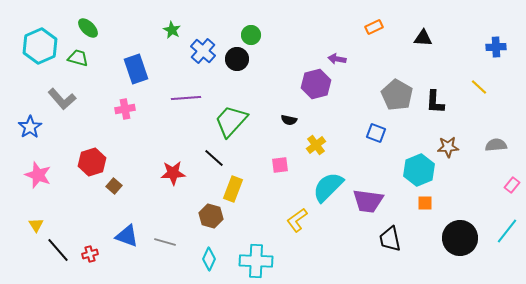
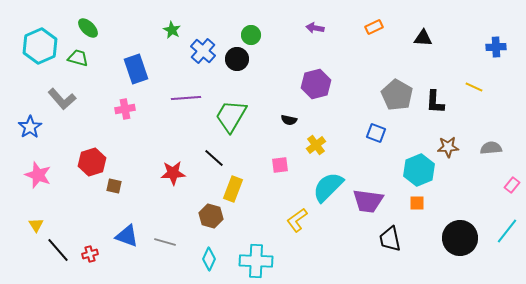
purple arrow at (337, 59): moved 22 px left, 31 px up
yellow line at (479, 87): moved 5 px left; rotated 18 degrees counterclockwise
green trapezoid at (231, 121): moved 5 px up; rotated 12 degrees counterclockwise
gray semicircle at (496, 145): moved 5 px left, 3 px down
brown square at (114, 186): rotated 28 degrees counterclockwise
orange square at (425, 203): moved 8 px left
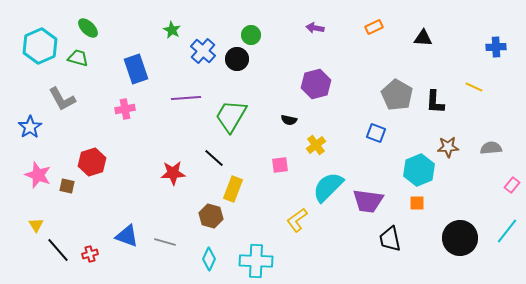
gray L-shape at (62, 99): rotated 12 degrees clockwise
brown square at (114, 186): moved 47 px left
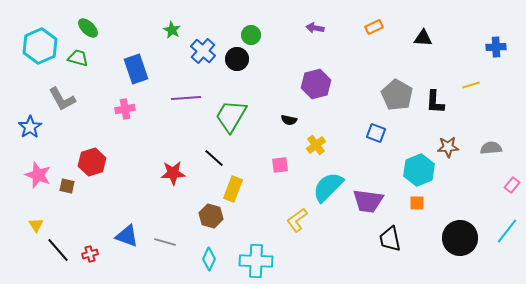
yellow line at (474, 87): moved 3 px left, 2 px up; rotated 42 degrees counterclockwise
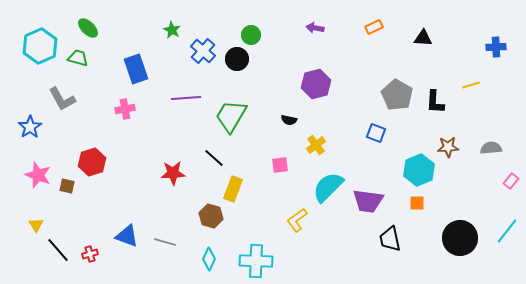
pink rectangle at (512, 185): moved 1 px left, 4 px up
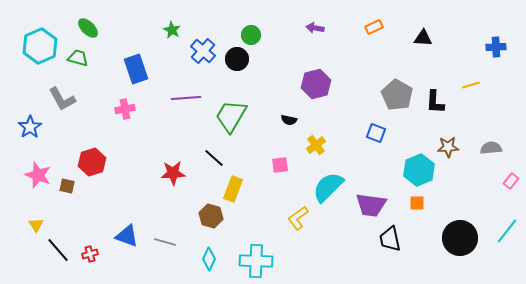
purple trapezoid at (368, 201): moved 3 px right, 4 px down
yellow L-shape at (297, 220): moved 1 px right, 2 px up
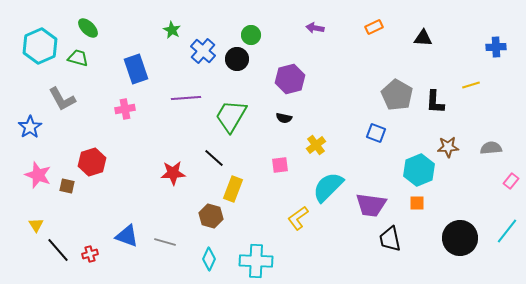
purple hexagon at (316, 84): moved 26 px left, 5 px up
black semicircle at (289, 120): moved 5 px left, 2 px up
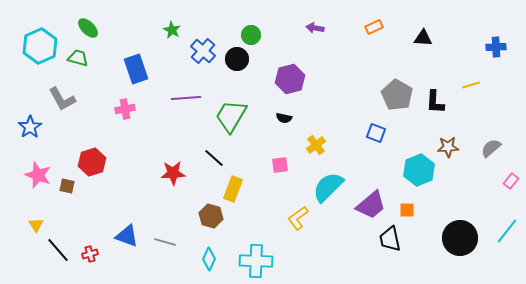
gray semicircle at (491, 148): rotated 35 degrees counterclockwise
orange square at (417, 203): moved 10 px left, 7 px down
purple trapezoid at (371, 205): rotated 48 degrees counterclockwise
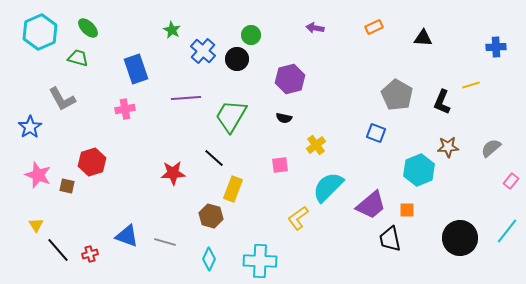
cyan hexagon at (40, 46): moved 14 px up
black L-shape at (435, 102): moved 7 px right; rotated 20 degrees clockwise
cyan cross at (256, 261): moved 4 px right
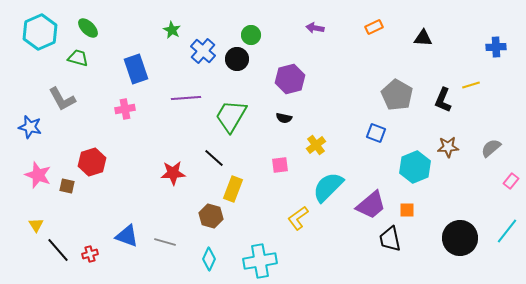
black L-shape at (442, 102): moved 1 px right, 2 px up
blue star at (30, 127): rotated 25 degrees counterclockwise
cyan hexagon at (419, 170): moved 4 px left, 3 px up
cyan cross at (260, 261): rotated 12 degrees counterclockwise
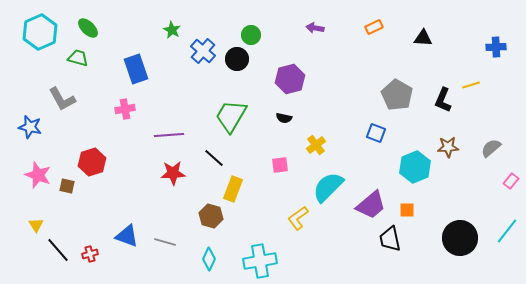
purple line at (186, 98): moved 17 px left, 37 px down
